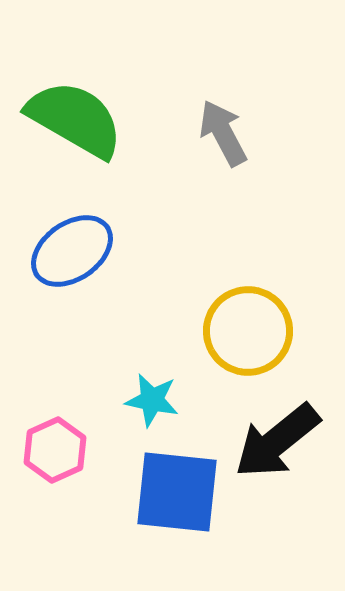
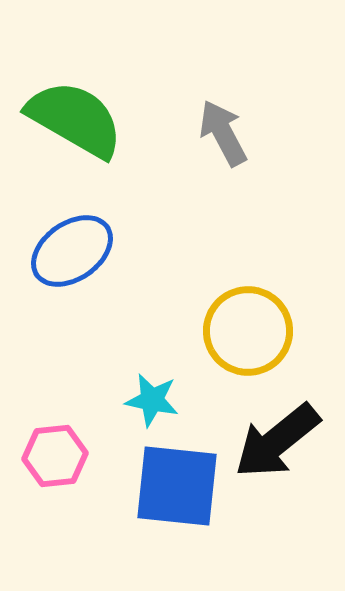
pink hexagon: moved 6 px down; rotated 18 degrees clockwise
blue square: moved 6 px up
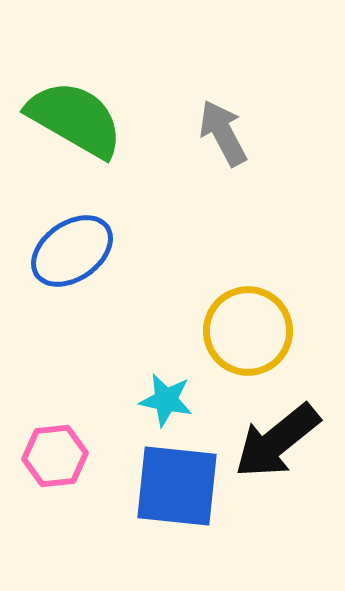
cyan star: moved 14 px right
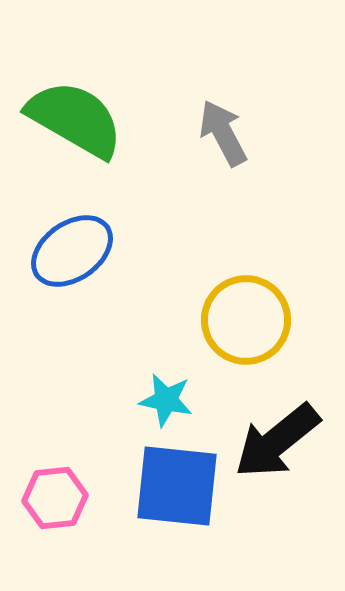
yellow circle: moved 2 px left, 11 px up
pink hexagon: moved 42 px down
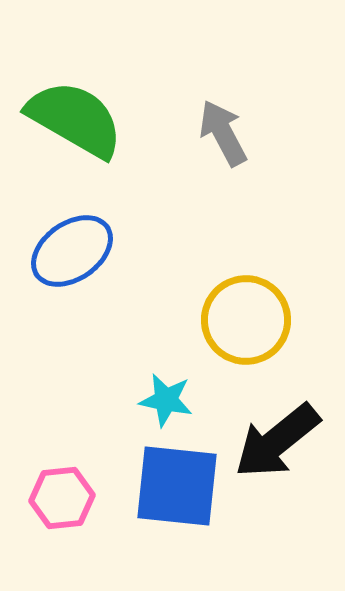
pink hexagon: moved 7 px right
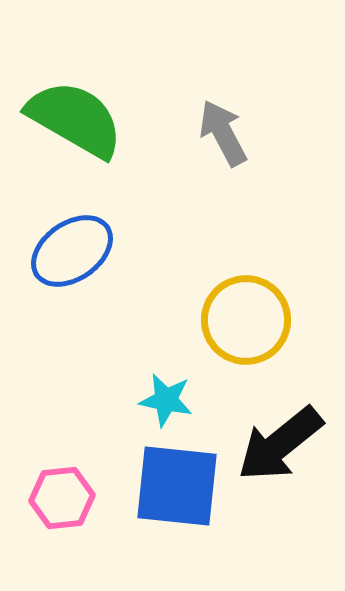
black arrow: moved 3 px right, 3 px down
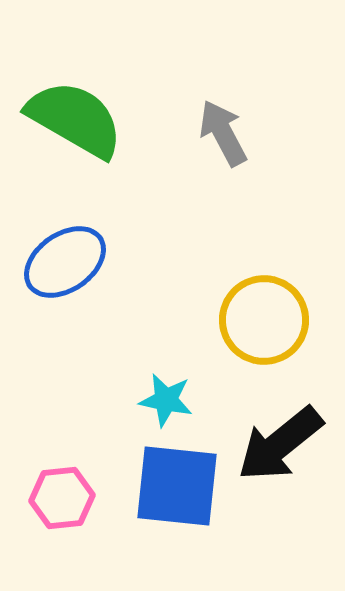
blue ellipse: moved 7 px left, 11 px down
yellow circle: moved 18 px right
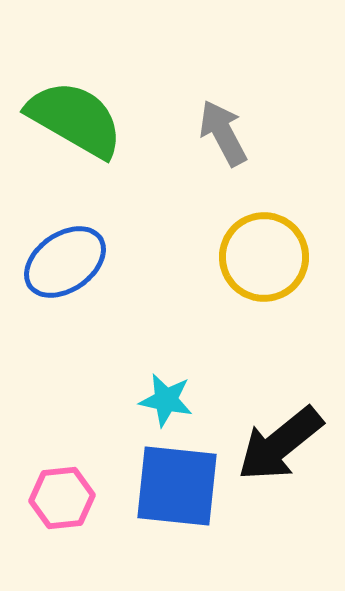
yellow circle: moved 63 px up
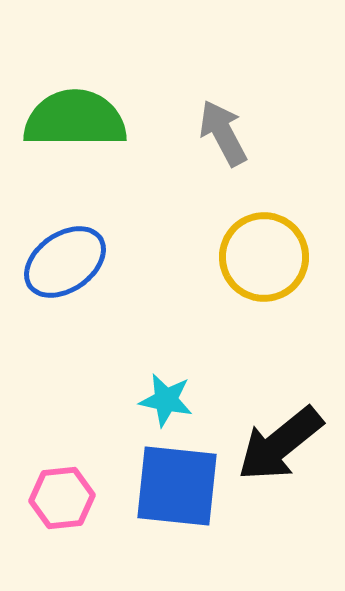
green semicircle: rotated 30 degrees counterclockwise
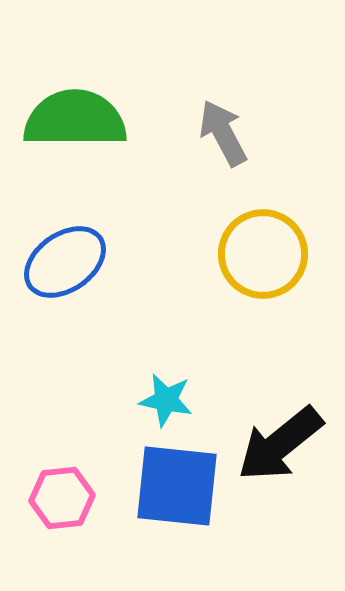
yellow circle: moved 1 px left, 3 px up
